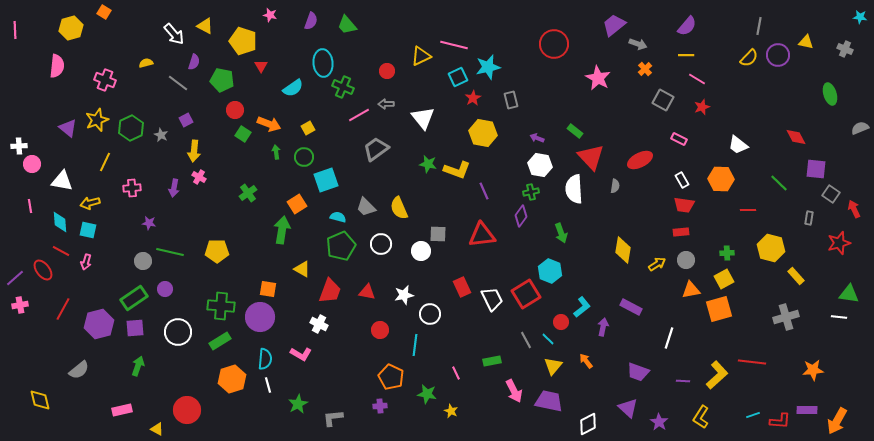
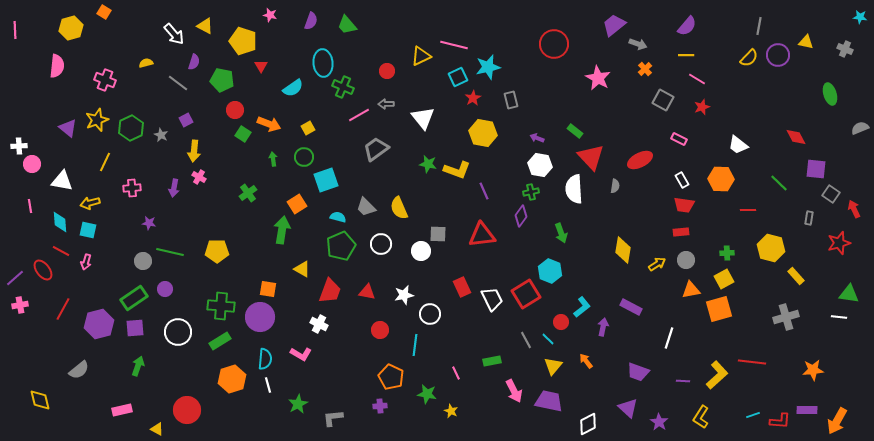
green arrow at (276, 152): moved 3 px left, 7 px down
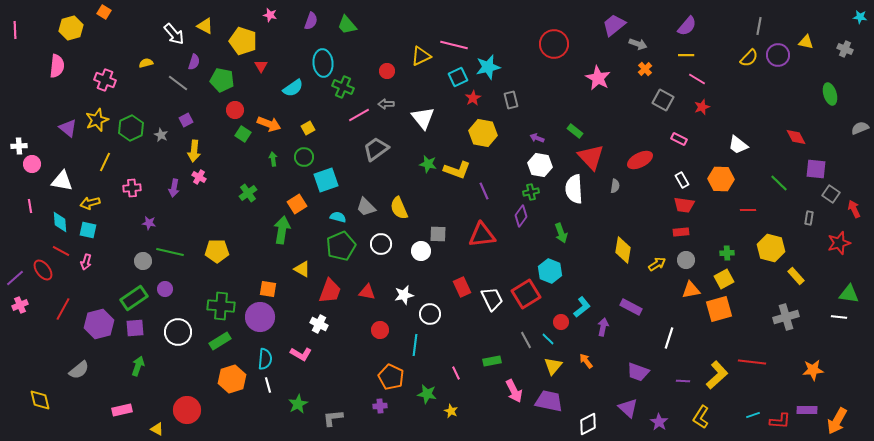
pink cross at (20, 305): rotated 14 degrees counterclockwise
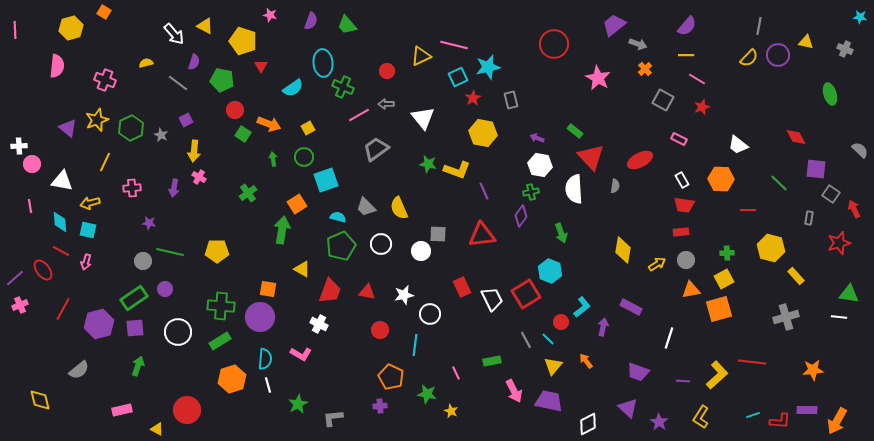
gray semicircle at (860, 128): moved 22 px down; rotated 66 degrees clockwise
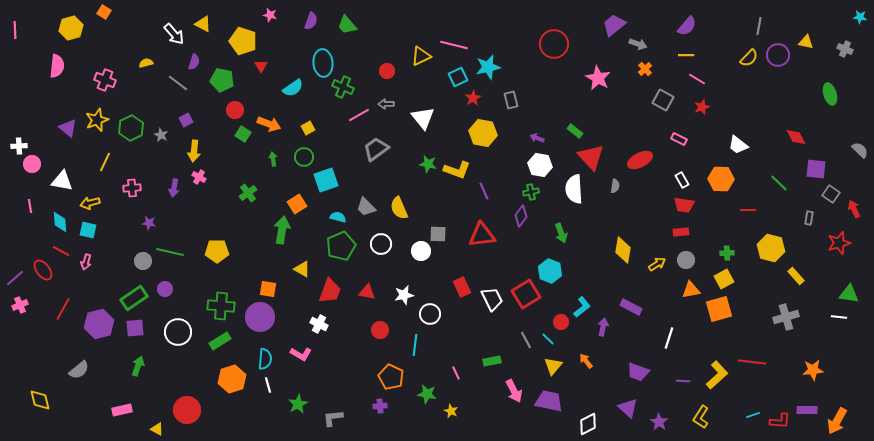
yellow triangle at (205, 26): moved 2 px left, 2 px up
